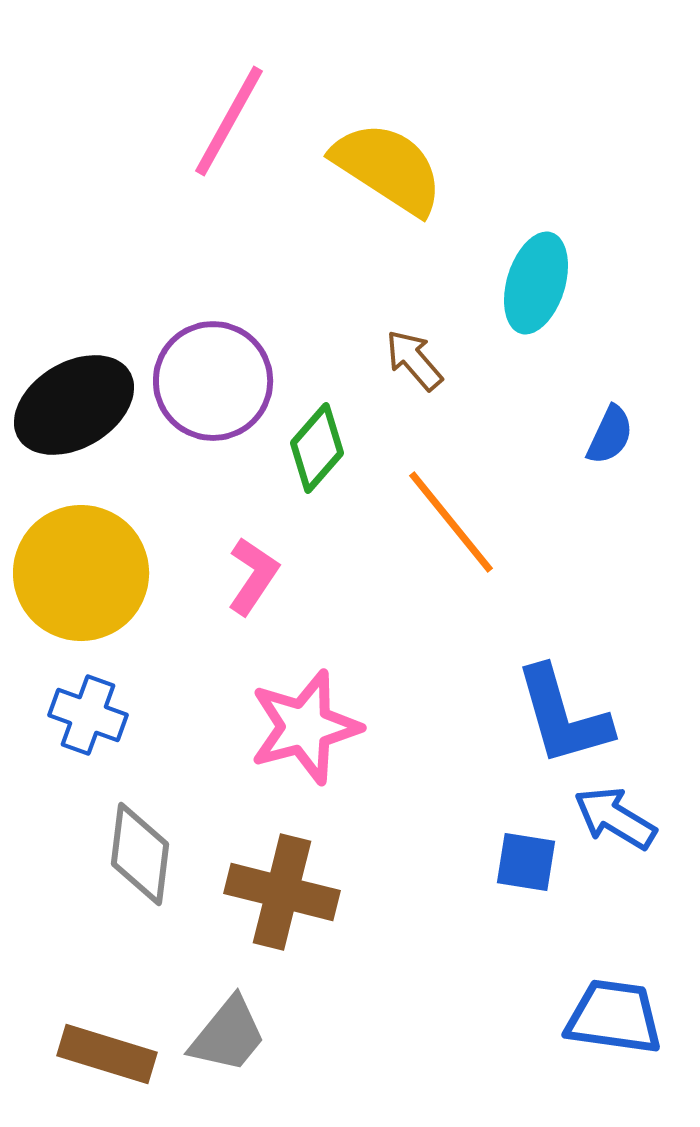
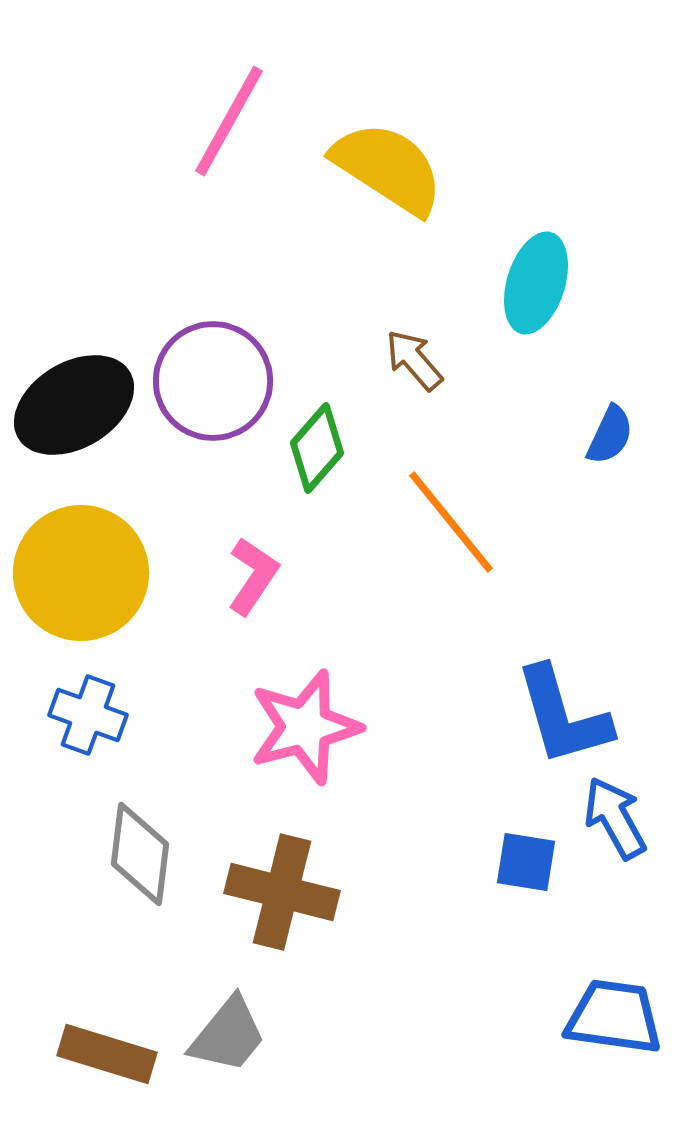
blue arrow: rotated 30 degrees clockwise
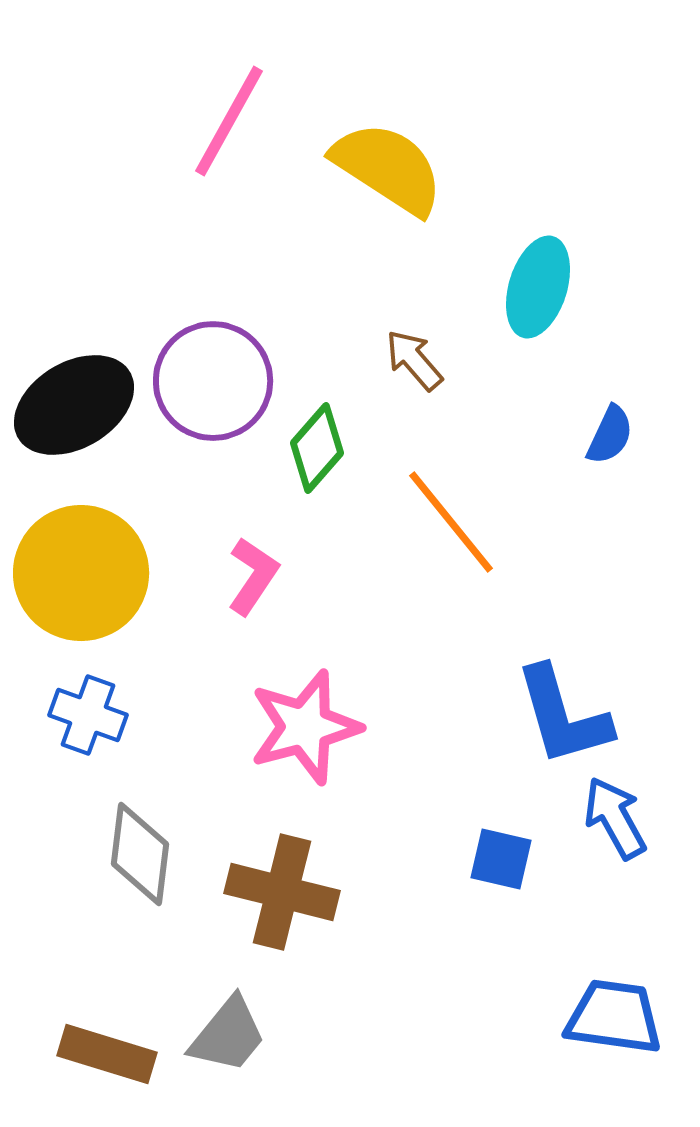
cyan ellipse: moved 2 px right, 4 px down
blue square: moved 25 px left, 3 px up; rotated 4 degrees clockwise
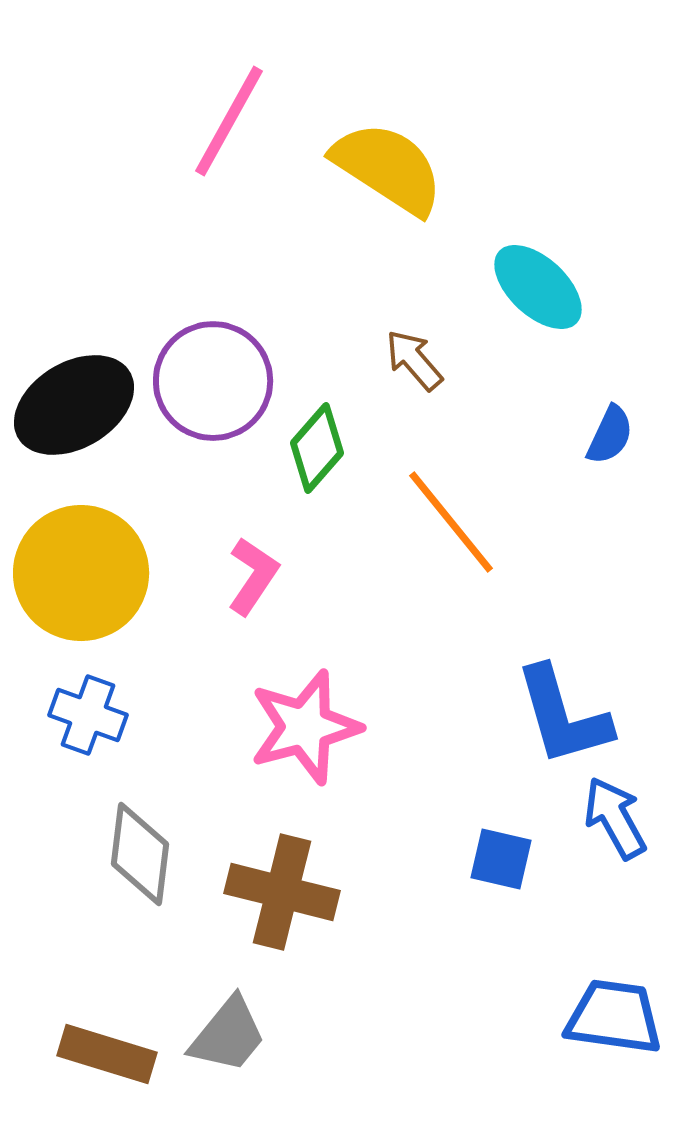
cyan ellipse: rotated 64 degrees counterclockwise
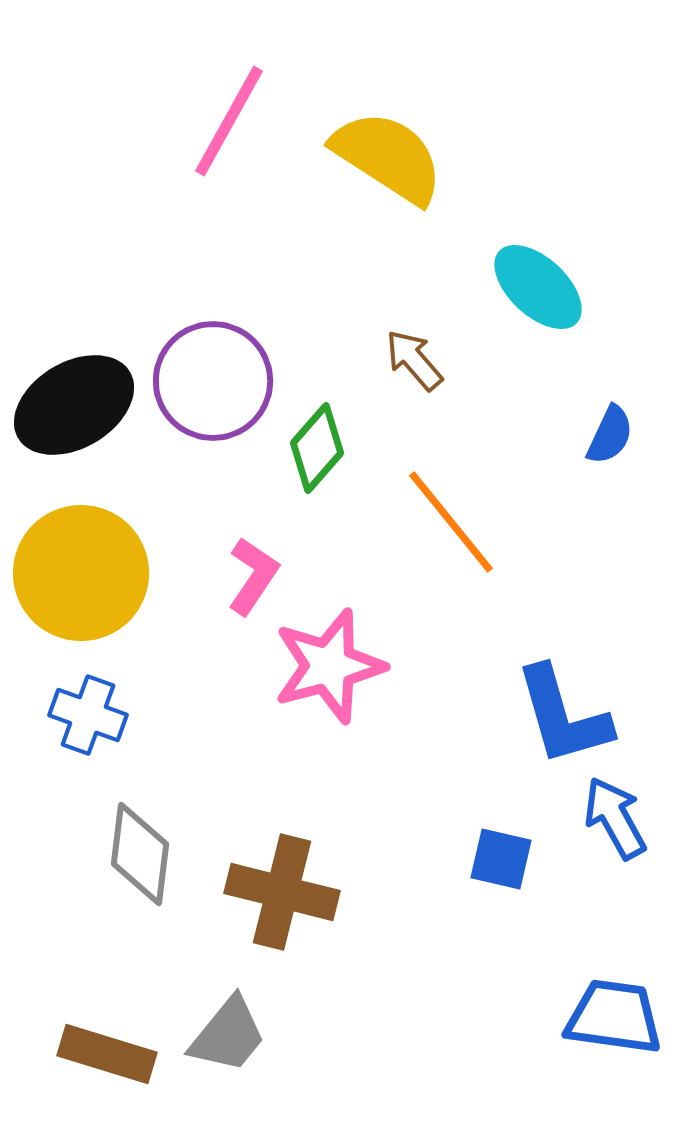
yellow semicircle: moved 11 px up
pink star: moved 24 px right, 61 px up
